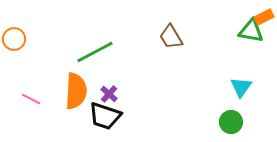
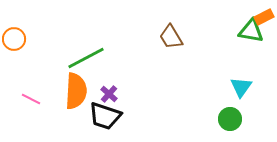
green line: moved 9 px left, 6 px down
green circle: moved 1 px left, 3 px up
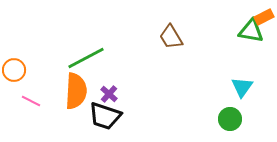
orange circle: moved 31 px down
cyan triangle: moved 1 px right
pink line: moved 2 px down
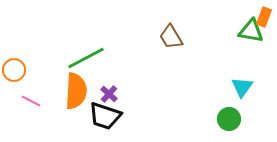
orange rectangle: rotated 42 degrees counterclockwise
green circle: moved 1 px left
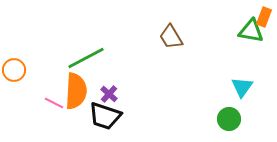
pink line: moved 23 px right, 2 px down
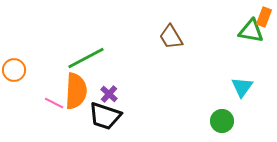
green circle: moved 7 px left, 2 px down
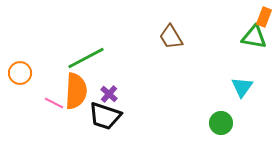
green triangle: moved 3 px right, 6 px down
orange circle: moved 6 px right, 3 px down
green circle: moved 1 px left, 2 px down
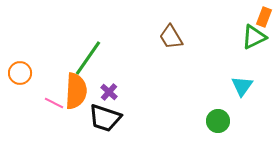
green triangle: rotated 36 degrees counterclockwise
green line: moved 2 px right; rotated 27 degrees counterclockwise
cyan triangle: moved 1 px up
purple cross: moved 2 px up
black trapezoid: moved 2 px down
green circle: moved 3 px left, 2 px up
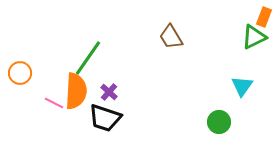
green circle: moved 1 px right, 1 px down
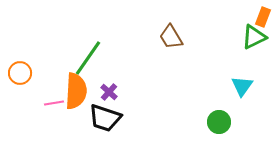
orange rectangle: moved 1 px left
pink line: rotated 36 degrees counterclockwise
